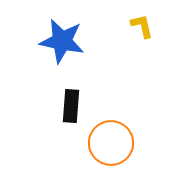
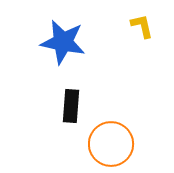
blue star: moved 1 px right, 1 px down
orange circle: moved 1 px down
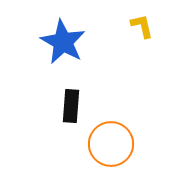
blue star: rotated 18 degrees clockwise
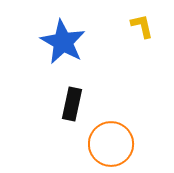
black rectangle: moved 1 px right, 2 px up; rotated 8 degrees clockwise
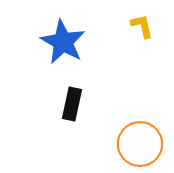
orange circle: moved 29 px right
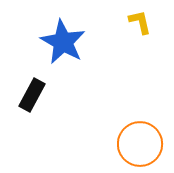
yellow L-shape: moved 2 px left, 4 px up
black rectangle: moved 40 px left, 9 px up; rotated 16 degrees clockwise
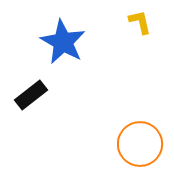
black rectangle: moved 1 px left; rotated 24 degrees clockwise
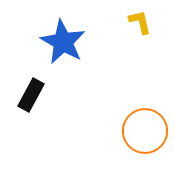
black rectangle: rotated 24 degrees counterclockwise
orange circle: moved 5 px right, 13 px up
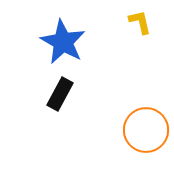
black rectangle: moved 29 px right, 1 px up
orange circle: moved 1 px right, 1 px up
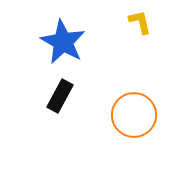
black rectangle: moved 2 px down
orange circle: moved 12 px left, 15 px up
